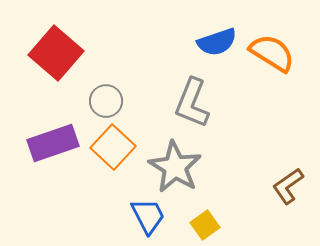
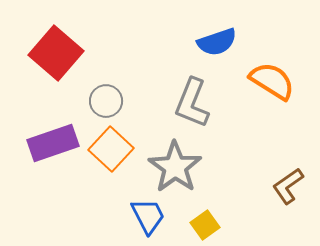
orange semicircle: moved 28 px down
orange square: moved 2 px left, 2 px down
gray star: rotated 4 degrees clockwise
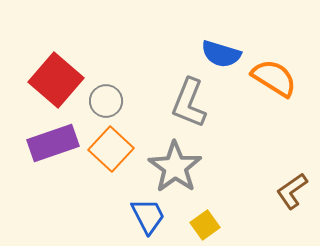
blue semicircle: moved 4 px right, 12 px down; rotated 36 degrees clockwise
red square: moved 27 px down
orange semicircle: moved 2 px right, 3 px up
gray L-shape: moved 3 px left
brown L-shape: moved 4 px right, 5 px down
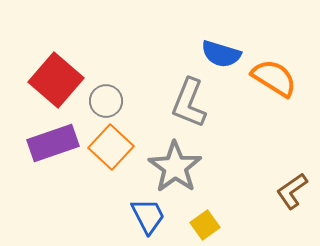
orange square: moved 2 px up
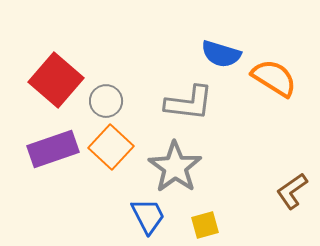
gray L-shape: rotated 105 degrees counterclockwise
purple rectangle: moved 6 px down
yellow square: rotated 20 degrees clockwise
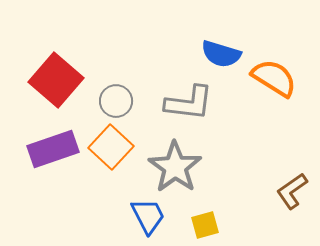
gray circle: moved 10 px right
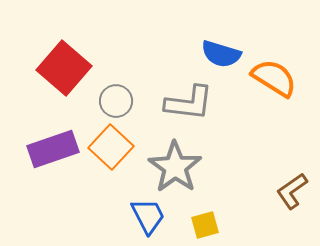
red square: moved 8 px right, 12 px up
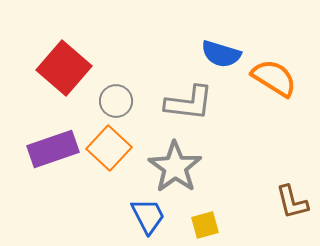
orange square: moved 2 px left, 1 px down
brown L-shape: moved 11 px down; rotated 69 degrees counterclockwise
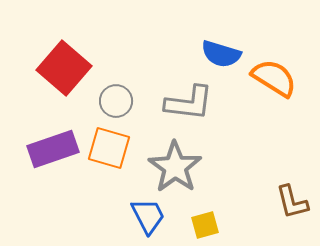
orange square: rotated 27 degrees counterclockwise
